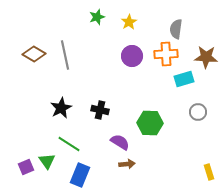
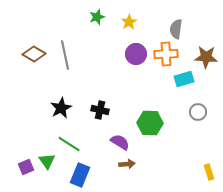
purple circle: moved 4 px right, 2 px up
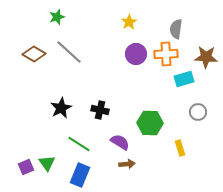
green star: moved 40 px left
gray line: moved 4 px right, 3 px up; rotated 36 degrees counterclockwise
green line: moved 10 px right
green triangle: moved 2 px down
yellow rectangle: moved 29 px left, 24 px up
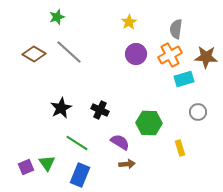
orange cross: moved 4 px right, 1 px down; rotated 25 degrees counterclockwise
black cross: rotated 12 degrees clockwise
green hexagon: moved 1 px left
green line: moved 2 px left, 1 px up
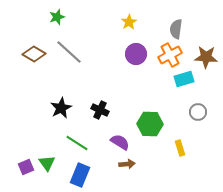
green hexagon: moved 1 px right, 1 px down
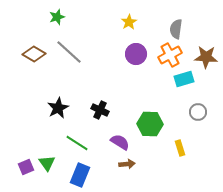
black star: moved 3 px left
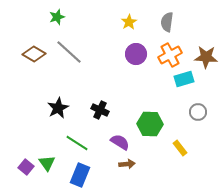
gray semicircle: moved 9 px left, 7 px up
yellow rectangle: rotated 21 degrees counterclockwise
purple square: rotated 28 degrees counterclockwise
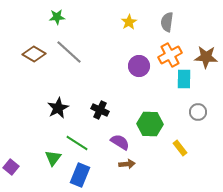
green star: rotated 14 degrees clockwise
purple circle: moved 3 px right, 12 px down
cyan rectangle: rotated 72 degrees counterclockwise
green triangle: moved 6 px right, 5 px up; rotated 12 degrees clockwise
purple square: moved 15 px left
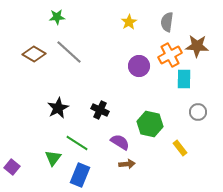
brown star: moved 9 px left, 11 px up
green hexagon: rotated 10 degrees clockwise
purple square: moved 1 px right
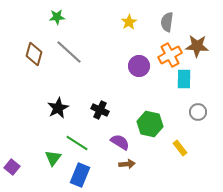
brown diamond: rotated 75 degrees clockwise
